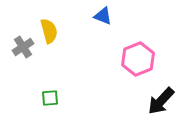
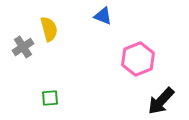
yellow semicircle: moved 2 px up
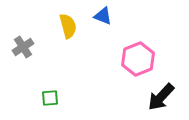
yellow semicircle: moved 19 px right, 3 px up
black arrow: moved 4 px up
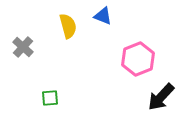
gray cross: rotated 15 degrees counterclockwise
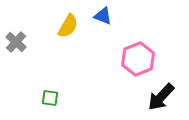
yellow semicircle: rotated 45 degrees clockwise
gray cross: moved 7 px left, 5 px up
green square: rotated 12 degrees clockwise
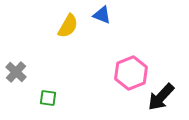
blue triangle: moved 1 px left, 1 px up
gray cross: moved 30 px down
pink hexagon: moved 7 px left, 14 px down
green square: moved 2 px left
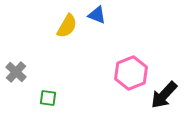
blue triangle: moved 5 px left
yellow semicircle: moved 1 px left
black arrow: moved 3 px right, 2 px up
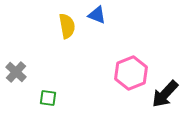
yellow semicircle: rotated 40 degrees counterclockwise
black arrow: moved 1 px right, 1 px up
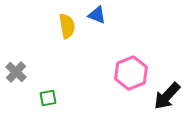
black arrow: moved 2 px right, 2 px down
green square: rotated 18 degrees counterclockwise
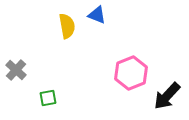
gray cross: moved 2 px up
